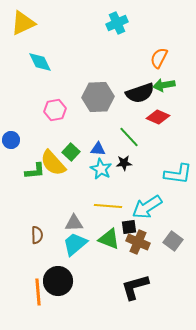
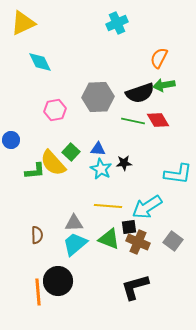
red diamond: moved 3 px down; rotated 35 degrees clockwise
green line: moved 4 px right, 16 px up; rotated 35 degrees counterclockwise
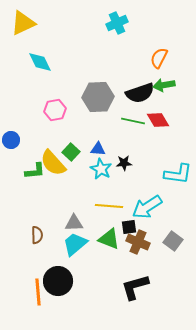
yellow line: moved 1 px right
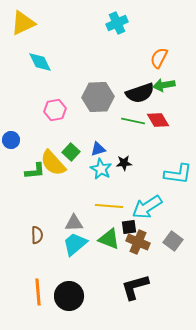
blue triangle: rotated 21 degrees counterclockwise
black circle: moved 11 px right, 15 px down
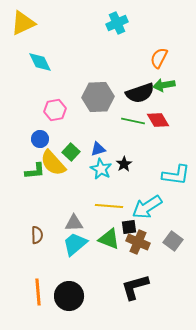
blue circle: moved 29 px right, 1 px up
black star: moved 1 px down; rotated 28 degrees counterclockwise
cyan L-shape: moved 2 px left, 1 px down
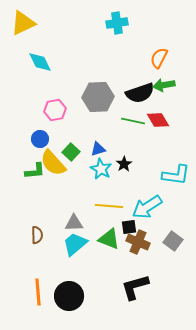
cyan cross: rotated 15 degrees clockwise
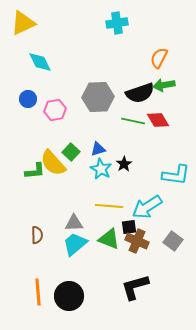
blue circle: moved 12 px left, 40 px up
brown cross: moved 1 px left, 1 px up
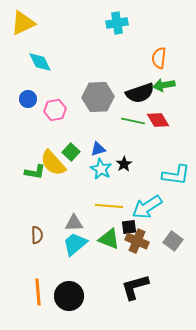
orange semicircle: rotated 20 degrees counterclockwise
green L-shape: moved 1 px down; rotated 15 degrees clockwise
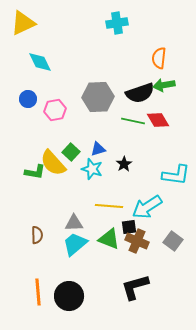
cyan star: moved 9 px left; rotated 10 degrees counterclockwise
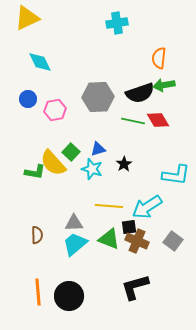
yellow triangle: moved 4 px right, 5 px up
